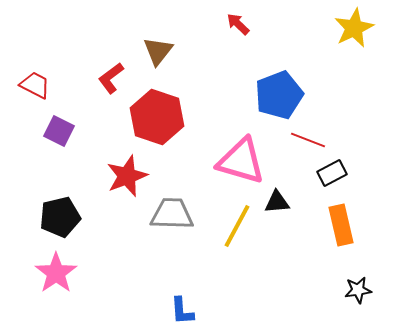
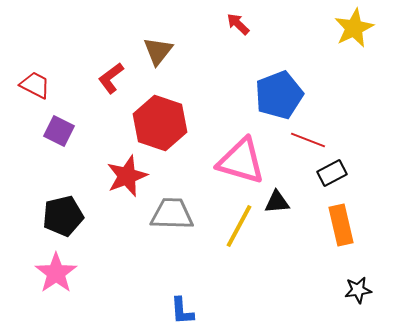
red hexagon: moved 3 px right, 6 px down
black pentagon: moved 3 px right, 1 px up
yellow line: moved 2 px right
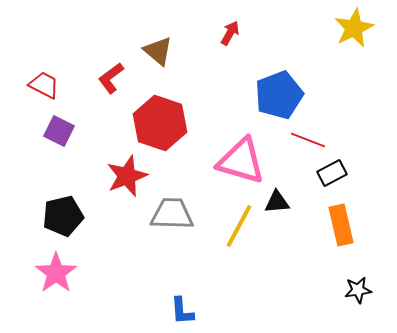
red arrow: moved 8 px left, 9 px down; rotated 75 degrees clockwise
brown triangle: rotated 28 degrees counterclockwise
red trapezoid: moved 9 px right
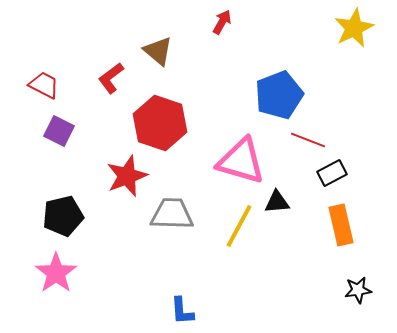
red arrow: moved 8 px left, 11 px up
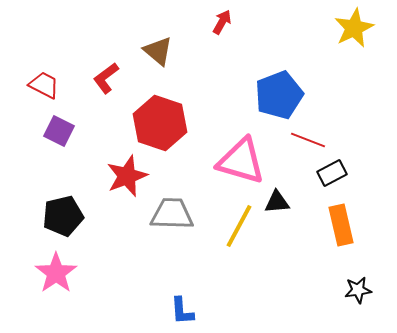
red L-shape: moved 5 px left
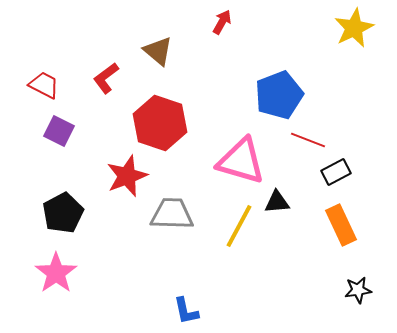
black rectangle: moved 4 px right, 1 px up
black pentagon: moved 3 px up; rotated 15 degrees counterclockwise
orange rectangle: rotated 12 degrees counterclockwise
blue L-shape: moved 4 px right; rotated 8 degrees counterclockwise
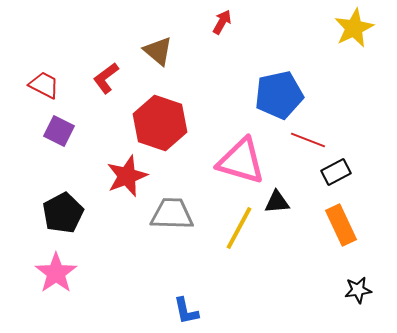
blue pentagon: rotated 9 degrees clockwise
yellow line: moved 2 px down
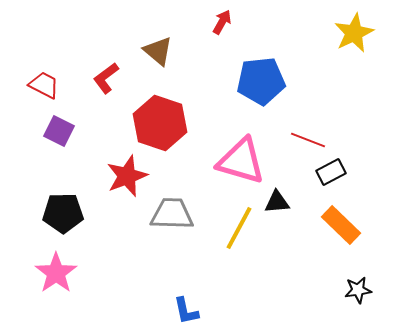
yellow star: moved 5 px down
blue pentagon: moved 18 px left, 14 px up; rotated 6 degrees clockwise
black rectangle: moved 5 px left
black pentagon: rotated 27 degrees clockwise
orange rectangle: rotated 21 degrees counterclockwise
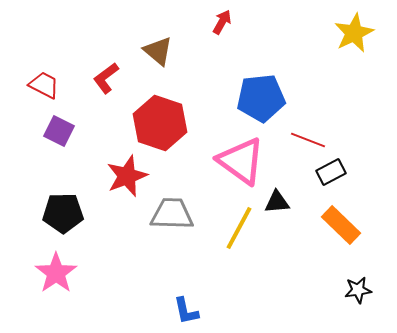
blue pentagon: moved 17 px down
pink triangle: rotated 20 degrees clockwise
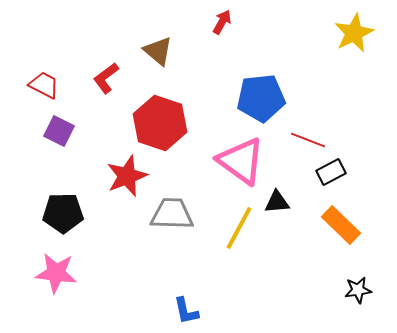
pink star: rotated 30 degrees counterclockwise
